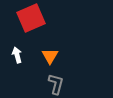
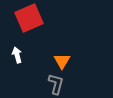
red square: moved 2 px left
orange triangle: moved 12 px right, 5 px down
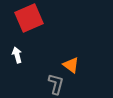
orange triangle: moved 9 px right, 4 px down; rotated 24 degrees counterclockwise
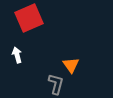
orange triangle: rotated 18 degrees clockwise
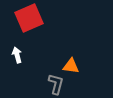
orange triangle: moved 1 px down; rotated 48 degrees counterclockwise
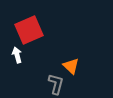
red square: moved 12 px down
orange triangle: rotated 36 degrees clockwise
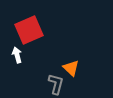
orange triangle: moved 2 px down
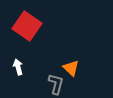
red square: moved 2 px left, 4 px up; rotated 32 degrees counterclockwise
white arrow: moved 1 px right, 12 px down
